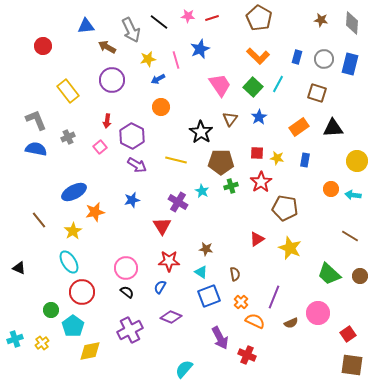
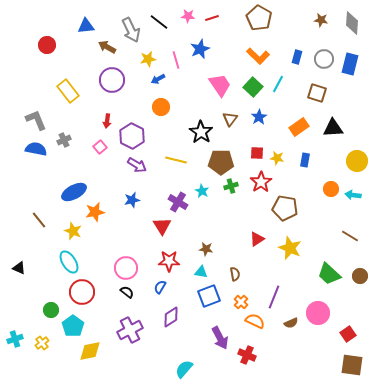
red circle at (43, 46): moved 4 px right, 1 px up
gray cross at (68, 137): moved 4 px left, 3 px down
yellow star at (73, 231): rotated 18 degrees counterclockwise
cyan triangle at (201, 272): rotated 24 degrees counterclockwise
purple diamond at (171, 317): rotated 55 degrees counterclockwise
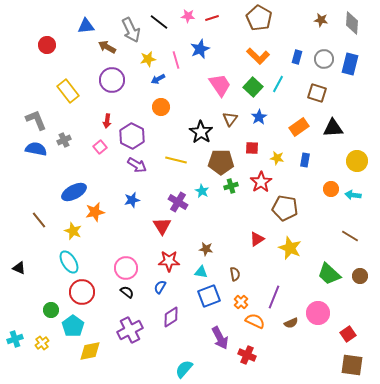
red square at (257, 153): moved 5 px left, 5 px up
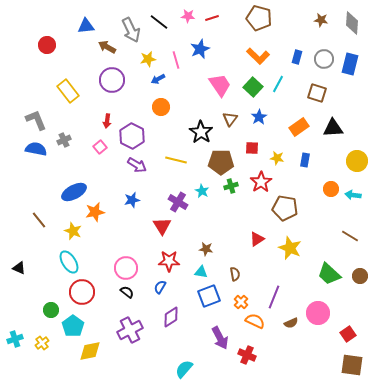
brown pentagon at (259, 18): rotated 15 degrees counterclockwise
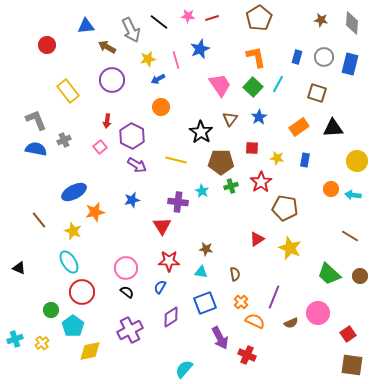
brown pentagon at (259, 18): rotated 25 degrees clockwise
orange L-shape at (258, 56): moved 2 px left, 1 px down; rotated 145 degrees counterclockwise
gray circle at (324, 59): moved 2 px up
purple cross at (178, 202): rotated 24 degrees counterclockwise
blue square at (209, 296): moved 4 px left, 7 px down
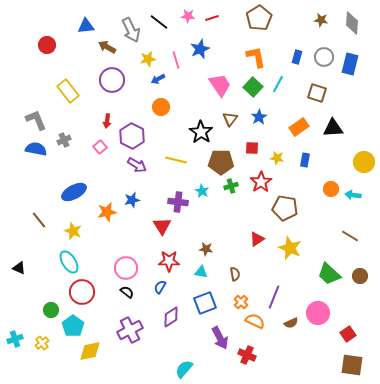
yellow circle at (357, 161): moved 7 px right, 1 px down
orange star at (95, 212): moved 12 px right
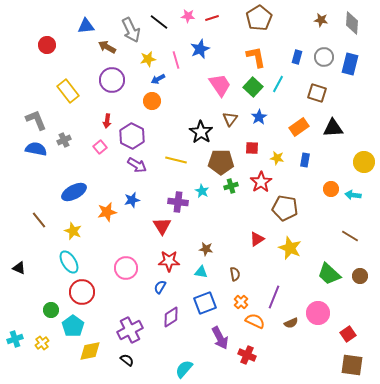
orange circle at (161, 107): moved 9 px left, 6 px up
black semicircle at (127, 292): moved 68 px down
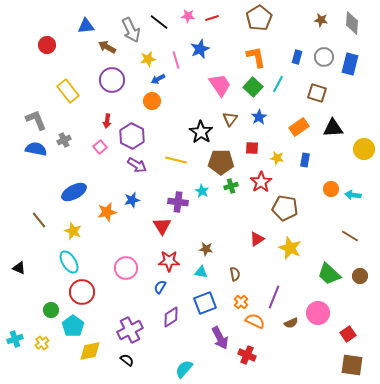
yellow circle at (364, 162): moved 13 px up
